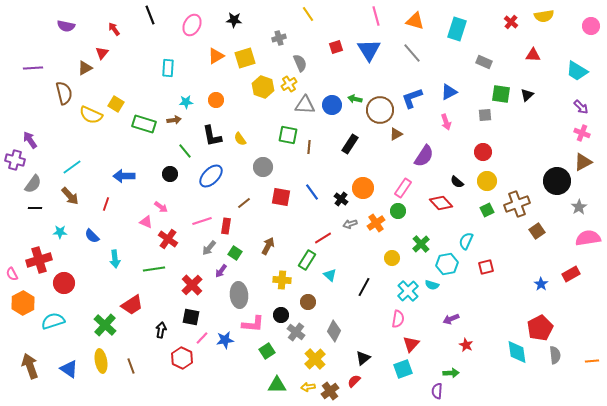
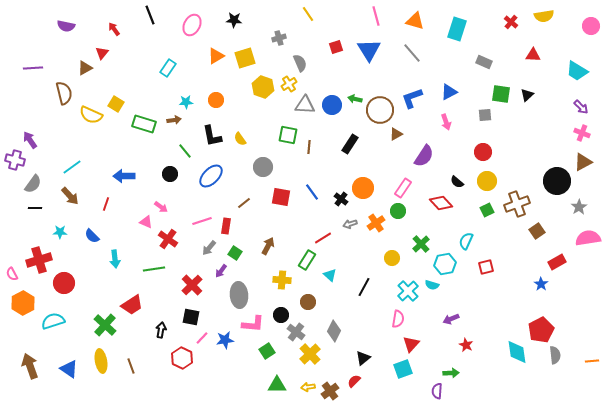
cyan rectangle at (168, 68): rotated 30 degrees clockwise
cyan hexagon at (447, 264): moved 2 px left
red rectangle at (571, 274): moved 14 px left, 12 px up
red pentagon at (540, 328): moved 1 px right, 2 px down
yellow cross at (315, 359): moved 5 px left, 5 px up
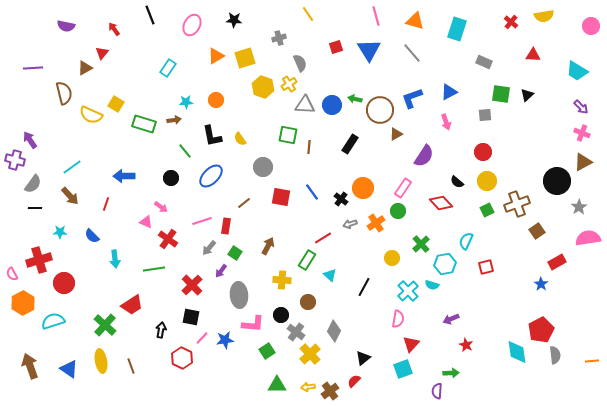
black circle at (170, 174): moved 1 px right, 4 px down
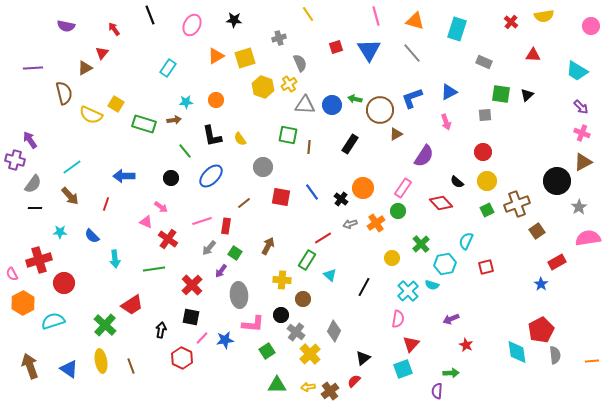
brown circle at (308, 302): moved 5 px left, 3 px up
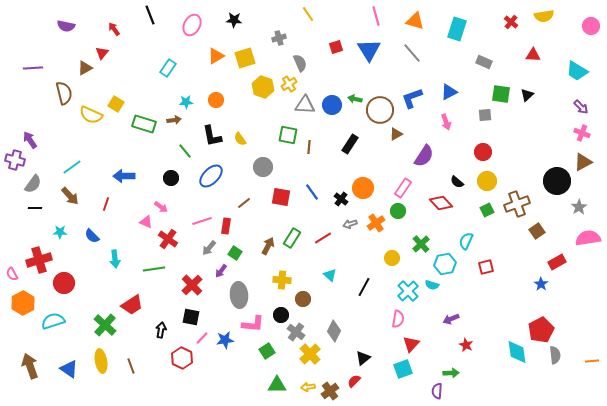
green rectangle at (307, 260): moved 15 px left, 22 px up
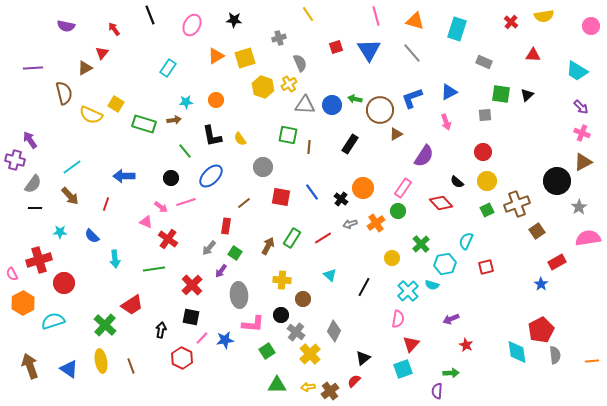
pink line at (202, 221): moved 16 px left, 19 px up
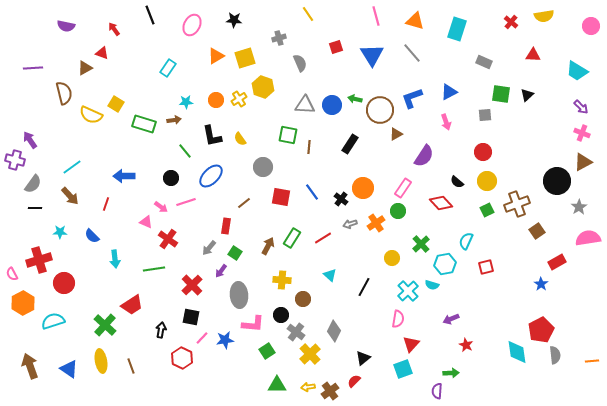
blue triangle at (369, 50): moved 3 px right, 5 px down
red triangle at (102, 53): rotated 48 degrees counterclockwise
yellow cross at (289, 84): moved 50 px left, 15 px down
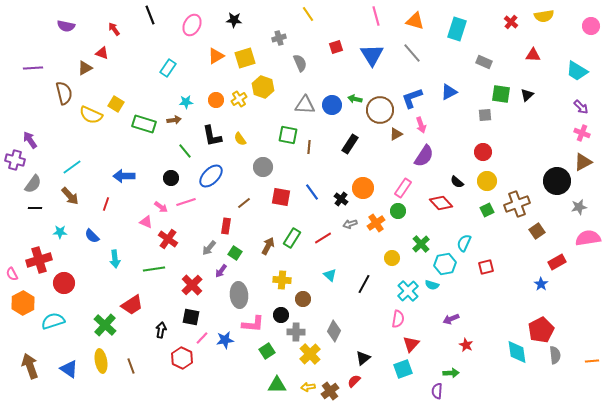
pink arrow at (446, 122): moved 25 px left, 3 px down
gray star at (579, 207): rotated 21 degrees clockwise
cyan semicircle at (466, 241): moved 2 px left, 2 px down
black line at (364, 287): moved 3 px up
gray cross at (296, 332): rotated 36 degrees counterclockwise
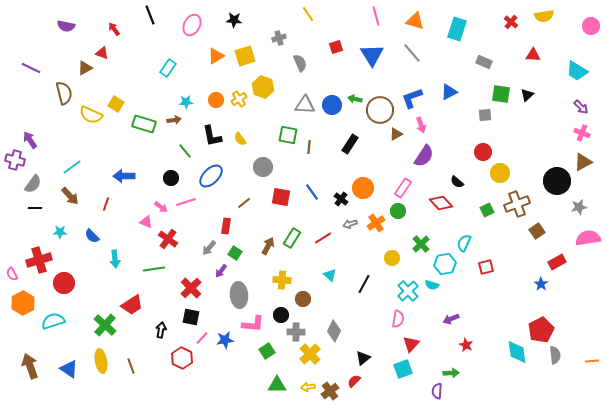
yellow square at (245, 58): moved 2 px up
purple line at (33, 68): moved 2 px left; rotated 30 degrees clockwise
yellow circle at (487, 181): moved 13 px right, 8 px up
red cross at (192, 285): moved 1 px left, 3 px down
